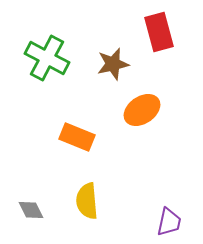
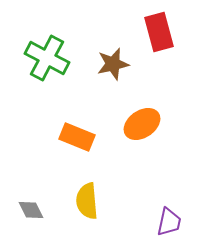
orange ellipse: moved 14 px down
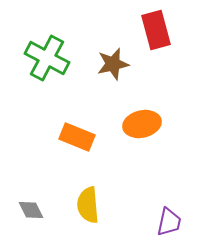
red rectangle: moved 3 px left, 2 px up
orange ellipse: rotated 21 degrees clockwise
yellow semicircle: moved 1 px right, 4 px down
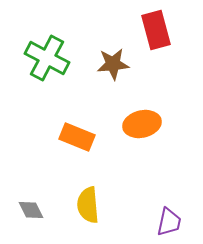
brown star: rotated 8 degrees clockwise
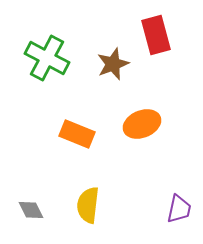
red rectangle: moved 5 px down
brown star: rotated 16 degrees counterclockwise
orange ellipse: rotated 9 degrees counterclockwise
orange rectangle: moved 3 px up
yellow semicircle: rotated 12 degrees clockwise
purple trapezoid: moved 10 px right, 13 px up
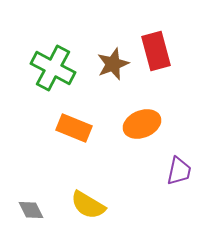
red rectangle: moved 16 px down
green cross: moved 6 px right, 10 px down
orange rectangle: moved 3 px left, 6 px up
yellow semicircle: rotated 66 degrees counterclockwise
purple trapezoid: moved 38 px up
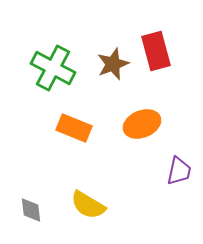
gray diamond: rotated 20 degrees clockwise
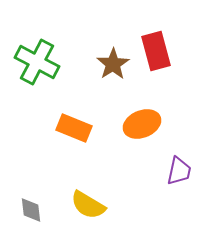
brown star: rotated 12 degrees counterclockwise
green cross: moved 16 px left, 6 px up
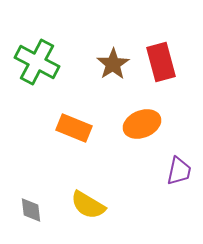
red rectangle: moved 5 px right, 11 px down
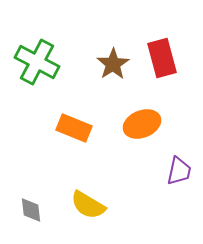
red rectangle: moved 1 px right, 4 px up
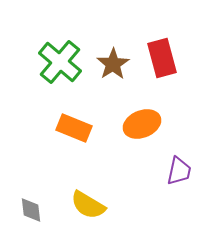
green cross: moved 23 px right; rotated 12 degrees clockwise
